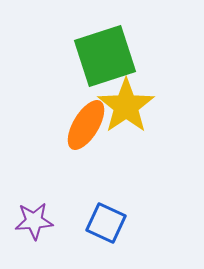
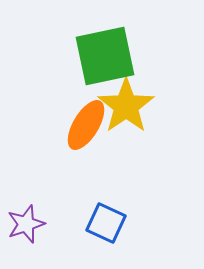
green square: rotated 6 degrees clockwise
purple star: moved 8 px left, 3 px down; rotated 15 degrees counterclockwise
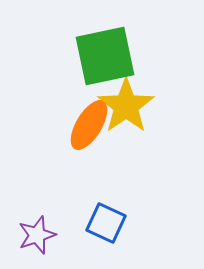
orange ellipse: moved 3 px right
purple star: moved 11 px right, 11 px down
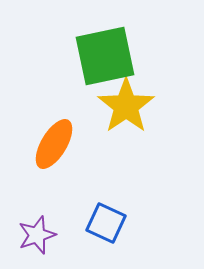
orange ellipse: moved 35 px left, 19 px down
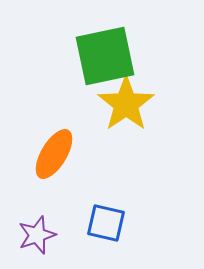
yellow star: moved 2 px up
orange ellipse: moved 10 px down
blue square: rotated 12 degrees counterclockwise
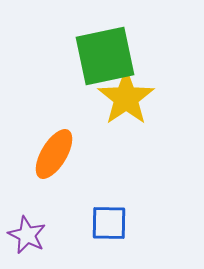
yellow star: moved 6 px up
blue square: moved 3 px right; rotated 12 degrees counterclockwise
purple star: moved 10 px left; rotated 27 degrees counterclockwise
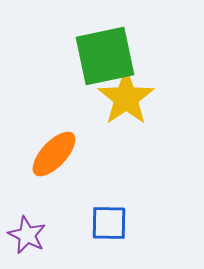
orange ellipse: rotated 12 degrees clockwise
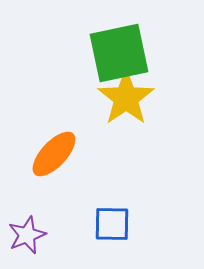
green square: moved 14 px right, 3 px up
blue square: moved 3 px right, 1 px down
purple star: rotated 24 degrees clockwise
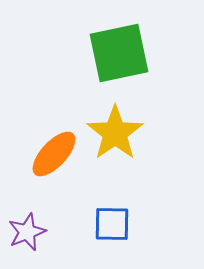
yellow star: moved 11 px left, 35 px down
purple star: moved 3 px up
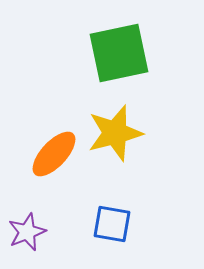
yellow star: rotated 20 degrees clockwise
blue square: rotated 9 degrees clockwise
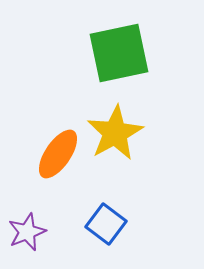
yellow star: rotated 14 degrees counterclockwise
orange ellipse: moved 4 px right; rotated 9 degrees counterclockwise
blue square: moved 6 px left; rotated 27 degrees clockwise
